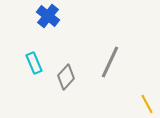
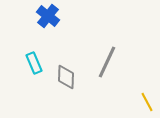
gray line: moved 3 px left
gray diamond: rotated 40 degrees counterclockwise
yellow line: moved 2 px up
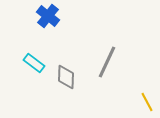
cyan rectangle: rotated 30 degrees counterclockwise
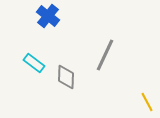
gray line: moved 2 px left, 7 px up
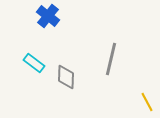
gray line: moved 6 px right, 4 px down; rotated 12 degrees counterclockwise
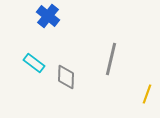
yellow line: moved 8 px up; rotated 48 degrees clockwise
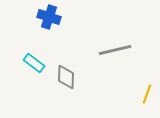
blue cross: moved 1 px right, 1 px down; rotated 20 degrees counterclockwise
gray line: moved 4 px right, 9 px up; rotated 64 degrees clockwise
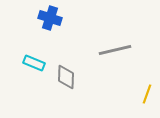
blue cross: moved 1 px right, 1 px down
cyan rectangle: rotated 15 degrees counterclockwise
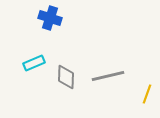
gray line: moved 7 px left, 26 px down
cyan rectangle: rotated 45 degrees counterclockwise
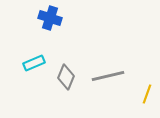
gray diamond: rotated 20 degrees clockwise
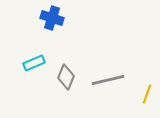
blue cross: moved 2 px right
gray line: moved 4 px down
